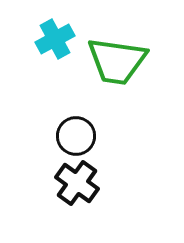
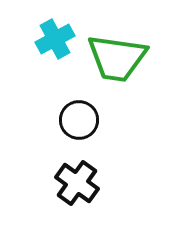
green trapezoid: moved 3 px up
black circle: moved 3 px right, 16 px up
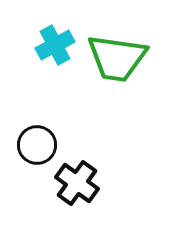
cyan cross: moved 6 px down
black circle: moved 42 px left, 25 px down
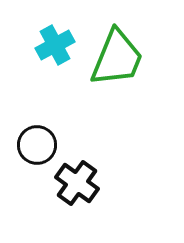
green trapezoid: rotated 76 degrees counterclockwise
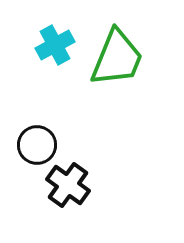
black cross: moved 9 px left, 2 px down
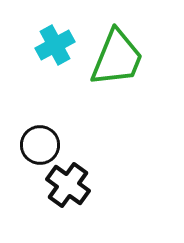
black circle: moved 3 px right
